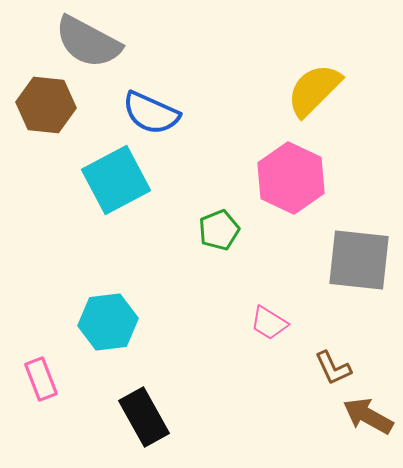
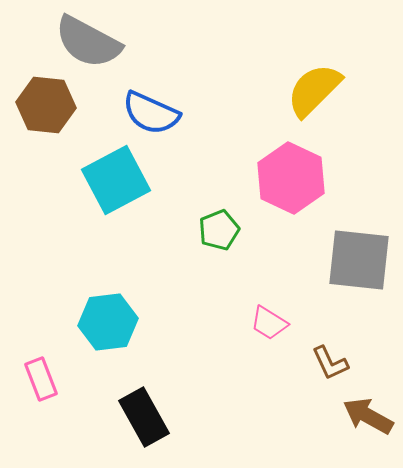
brown L-shape: moved 3 px left, 5 px up
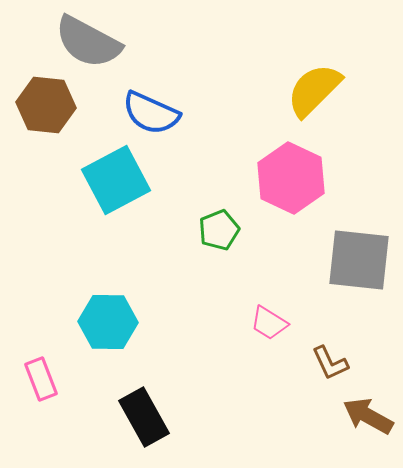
cyan hexagon: rotated 8 degrees clockwise
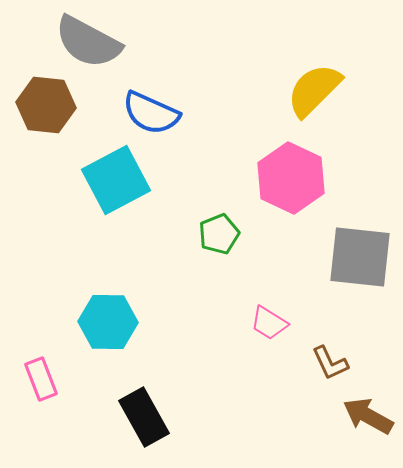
green pentagon: moved 4 px down
gray square: moved 1 px right, 3 px up
